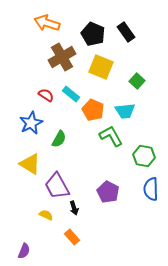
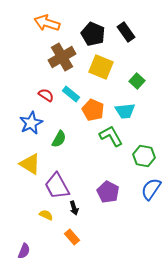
blue semicircle: rotated 35 degrees clockwise
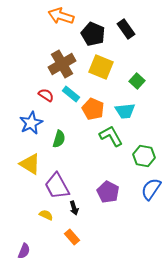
orange arrow: moved 14 px right, 7 px up
black rectangle: moved 3 px up
brown cross: moved 7 px down
orange pentagon: moved 1 px up
green semicircle: rotated 12 degrees counterclockwise
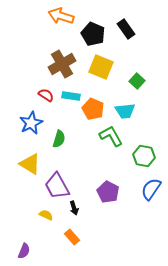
cyan rectangle: moved 2 px down; rotated 30 degrees counterclockwise
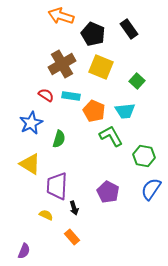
black rectangle: moved 3 px right
orange pentagon: moved 1 px right, 2 px down
purple trapezoid: rotated 32 degrees clockwise
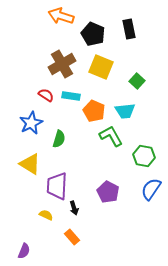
black rectangle: rotated 24 degrees clockwise
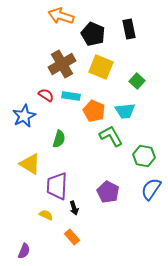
blue star: moved 7 px left, 7 px up
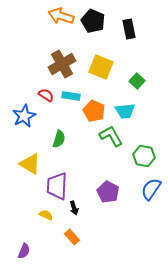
black pentagon: moved 13 px up
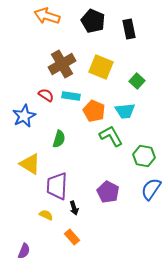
orange arrow: moved 14 px left
